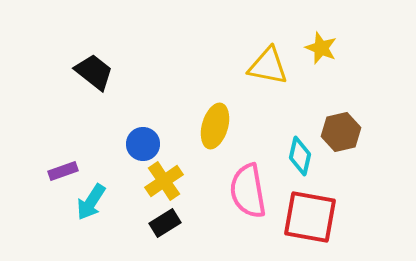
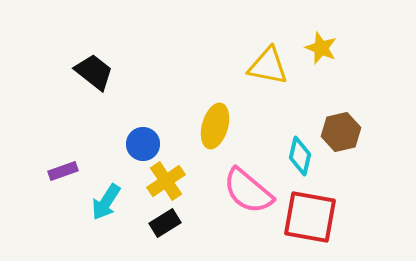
yellow cross: moved 2 px right
pink semicircle: rotated 40 degrees counterclockwise
cyan arrow: moved 15 px right
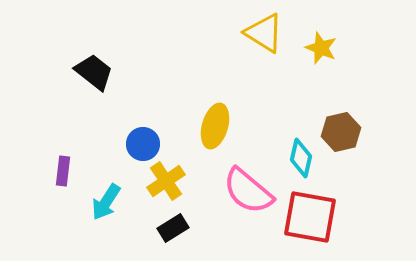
yellow triangle: moved 4 px left, 33 px up; rotated 21 degrees clockwise
cyan diamond: moved 1 px right, 2 px down
purple rectangle: rotated 64 degrees counterclockwise
black rectangle: moved 8 px right, 5 px down
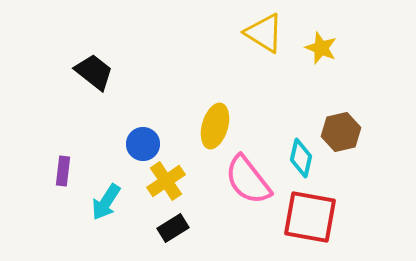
pink semicircle: moved 11 px up; rotated 12 degrees clockwise
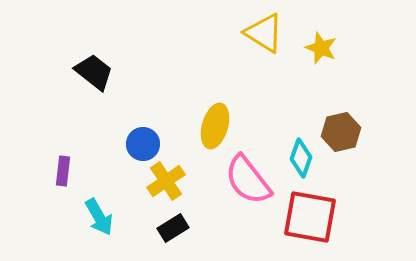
cyan diamond: rotated 6 degrees clockwise
cyan arrow: moved 7 px left, 15 px down; rotated 63 degrees counterclockwise
